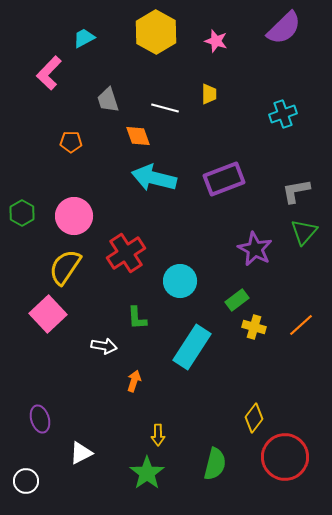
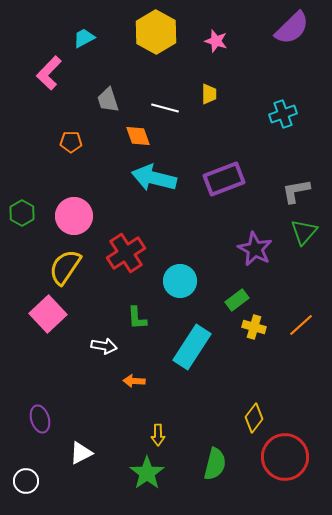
purple semicircle: moved 8 px right
orange arrow: rotated 105 degrees counterclockwise
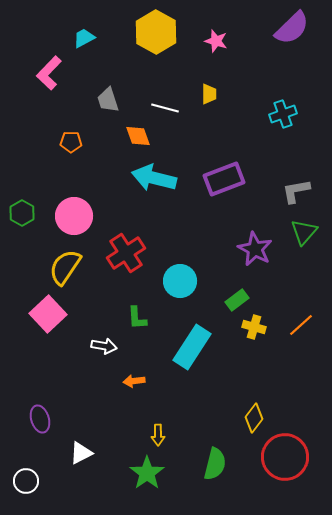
orange arrow: rotated 10 degrees counterclockwise
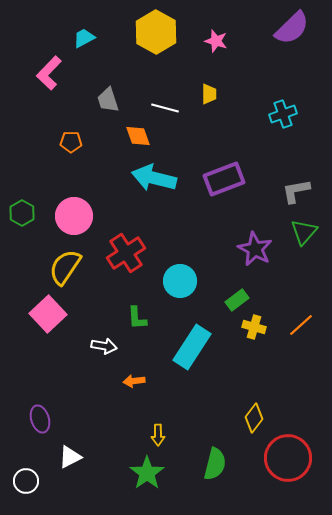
white triangle: moved 11 px left, 4 px down
red circle: moved 3 px right, 1 px down
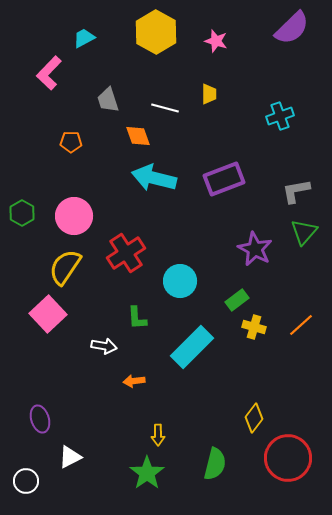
cyan cross: moved 3 px left, 2 px down
cyan rectangle: rotated 12 degrees clockwise
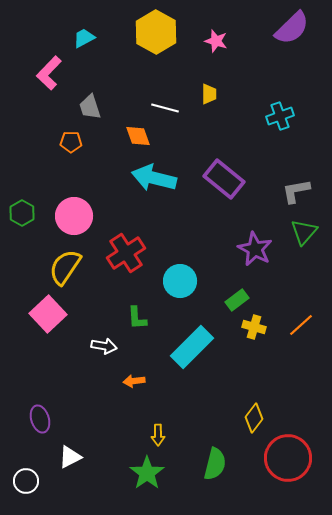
gray trapezoid: moved 18 px left, 7 px down
purple rectangle: rotated 60 degrees clockwise
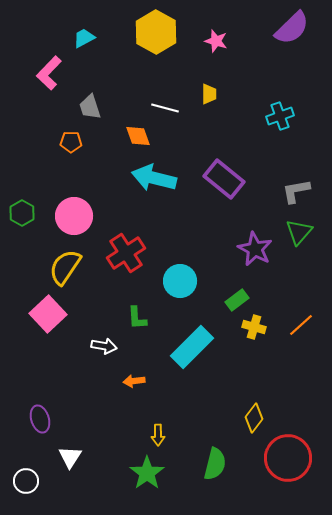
green triangle: moved 5 px left
white triangle: rotated 30 degrees counterclockwise
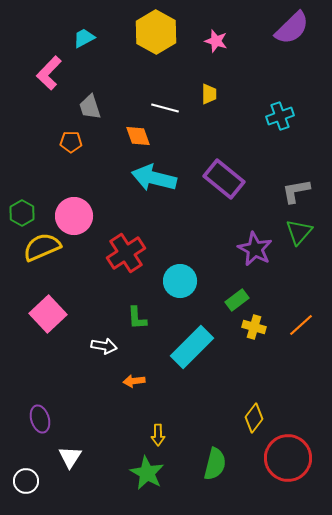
yellow semicircle: moved 23 px left, 20 px up; rotated 33 degrees clockwise
green star: rotated 8 degrees counterclockwise
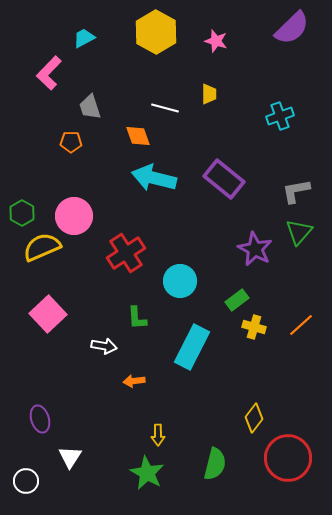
cyan rectangle: rotated 18 degrees counterclockwise
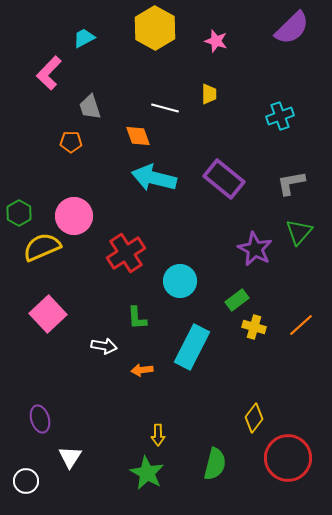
yellow hexagon: moved 1 px left, 4 px up
gray L-shape: moved 5 px left, 8 px up
green hexagon: moved 3 px left
orange arrow: moved 8 px right, 11 px up
